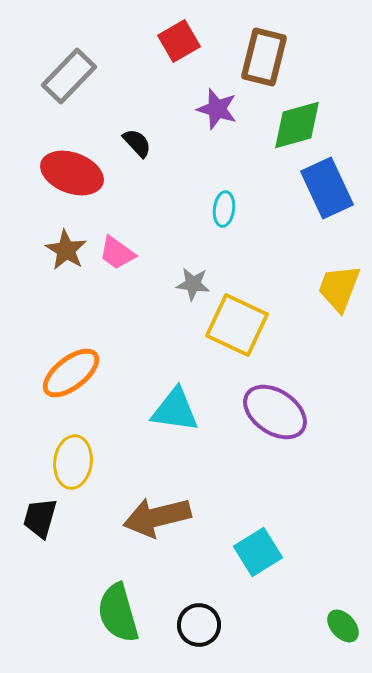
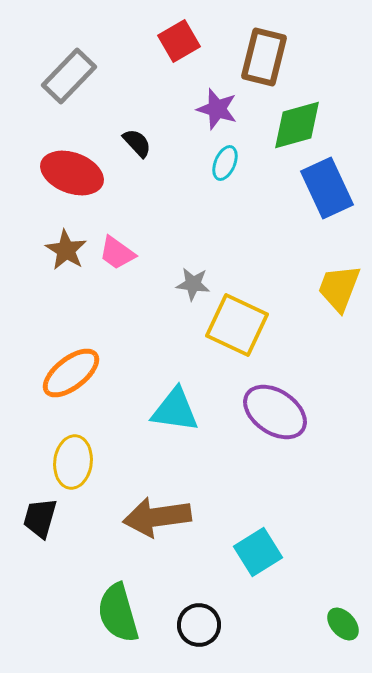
cyan ellipse: moved 1 px right, 46 px up; rotated 16 degrees clockwise
brown arrow: rotated 6 degrees clockwise
green ellipse: moved 2 px up
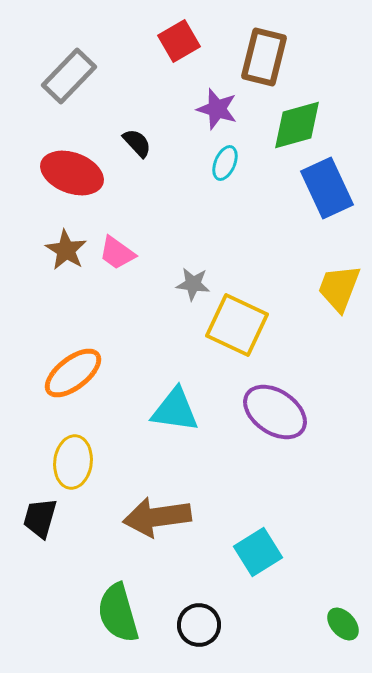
orange ellipse: moved 2 px right
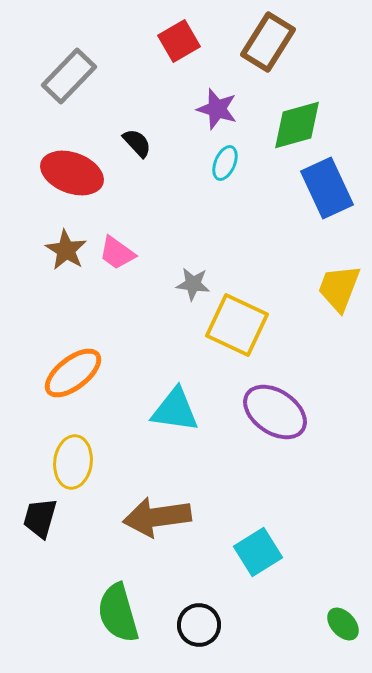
brown rectangle: moved 4 px right, 15 px up; rotated 18 degrees clockwise
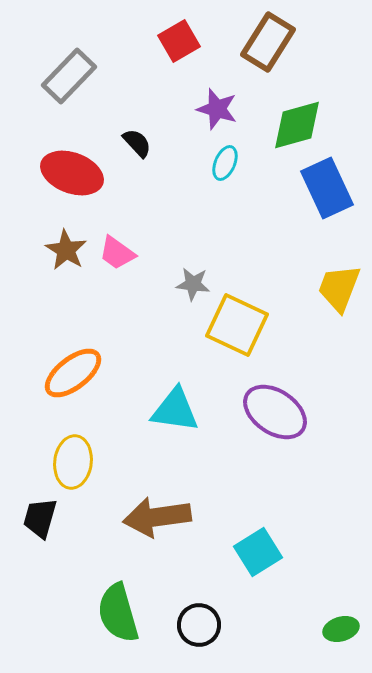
green ellipse: moved 2 px left, 5 px down; rotated 64 degrees counterclockwise
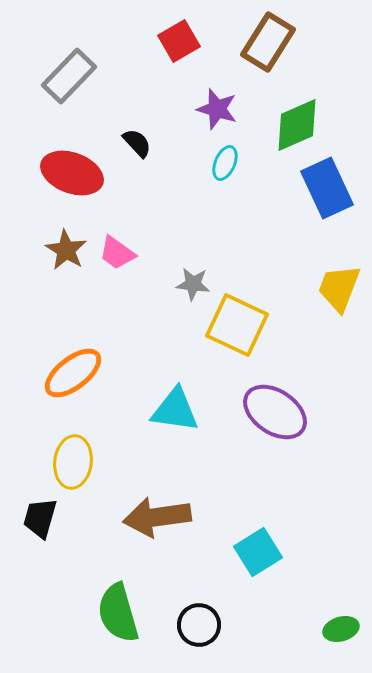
green diamond: rotated 8 degrees counterclockwise
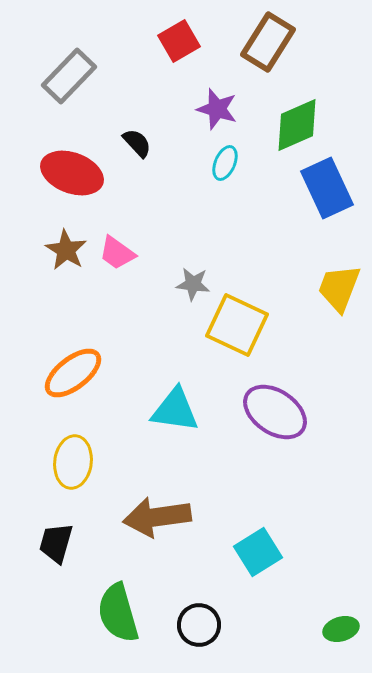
black trapezoid: moved 16 px right, 25 px down
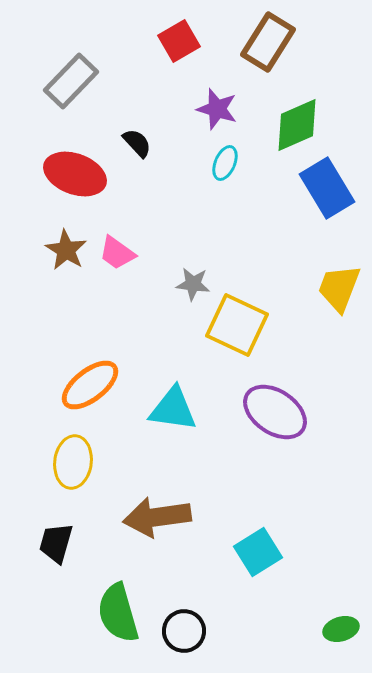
gray rectangle: moved 2 px right, 5 px down
red ellipse: moved 3 px right, 1 px down
blue rectangle: rotated 6 degrees counterclockwise
orange ellipse: moved 17 px right, 12 px down
cyan triangle: moved 2 px left, 1 px up
black circle: moved 15 px left, 6 px down
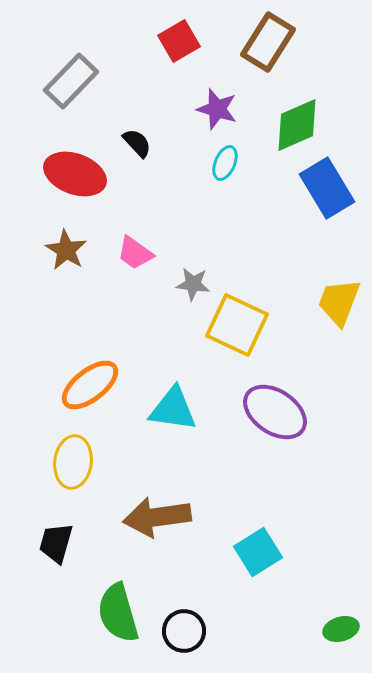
pink trapezoid: moved 18 px right
yellow trapezoid: moved 14 px down
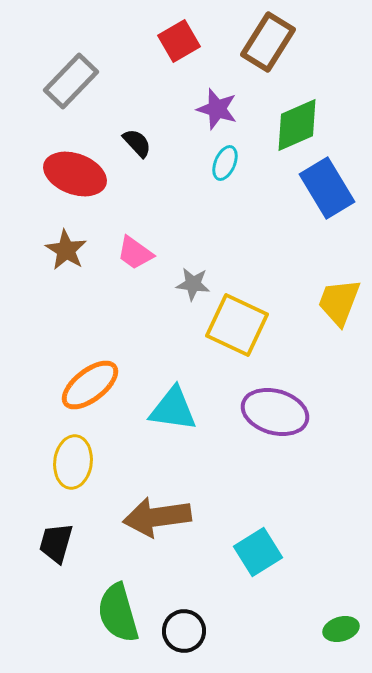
purple ellipse: rotated 18 degrees counterclockwise
